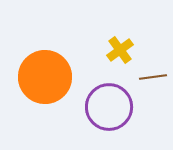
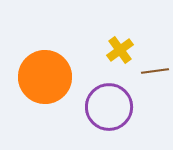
brown line: moved 2 px right, 6 px up
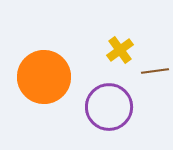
orange circle: moved 1 px left
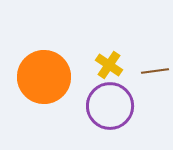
yellow cross: moved 11 px left, 15 px down; rotated 20 degrees counterclockwise
purple circle: moved 1 px right, 1 px up
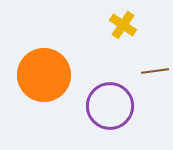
yellow cross: moved 14 px right, 40 px up
orange circle: moved 2 px up
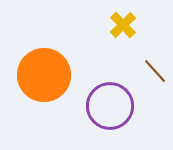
yellow cross: rotated 12 degrees clockwise
brown line: rotated 56 degrees clockwise
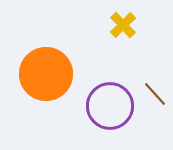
brown line: moved 23 px down
orange circle: moved 2 px right, 1 px up
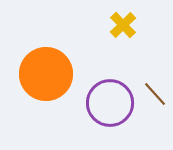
purple circle: moved 3 px up
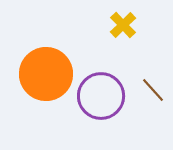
brown line: moved 2 px left, 4 px up
purple circle: moved 9 px left, 7 px up
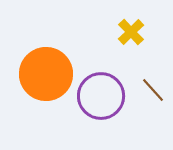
yellow cross: moved 8 px right, 7 px down
